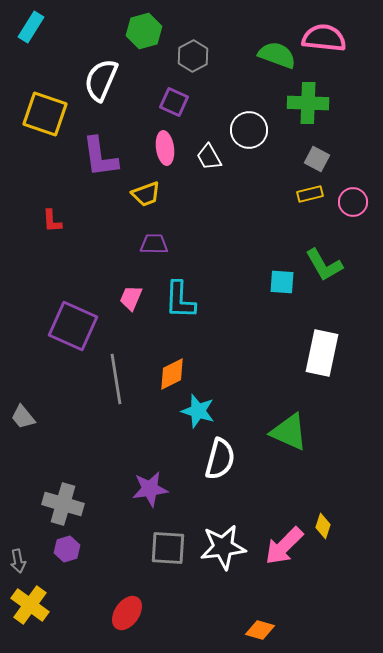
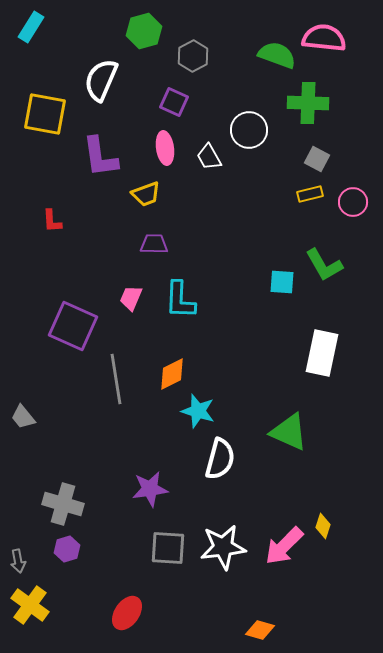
yellow square at (45, 114): rotated 9 degrees counterclockwise
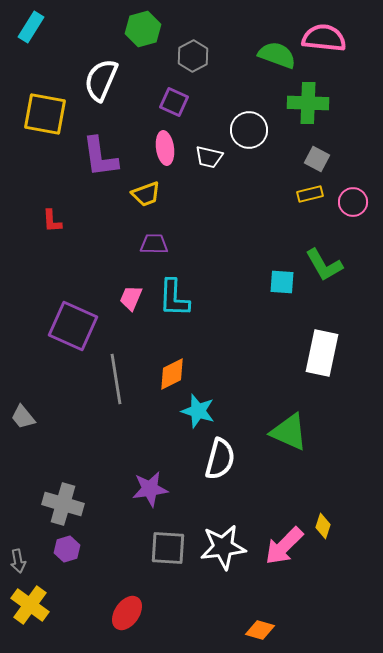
green hexagon at (144, 31): moved 1 px left, 2 px up
white trapezoid at (209, 157): rotated 48 degrees counterclockwise
cyan L-shape at (180, 300): moved 6 px left, 2 px up
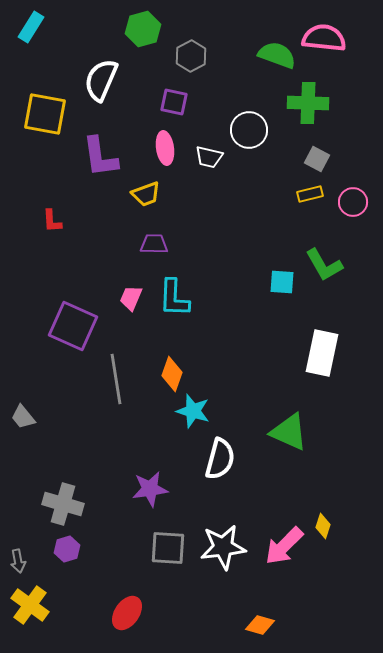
gray hexagon at (193, 56): moved 2 px left
purple square at (174, 102): rotated 12 degrees counterclockwise
orange diamond at (172, 374): rotated 44 degrees counterclockwise
cyan star at (198, 411): moved 5 px left
orange diamond at (260, 630): moved 5 px up
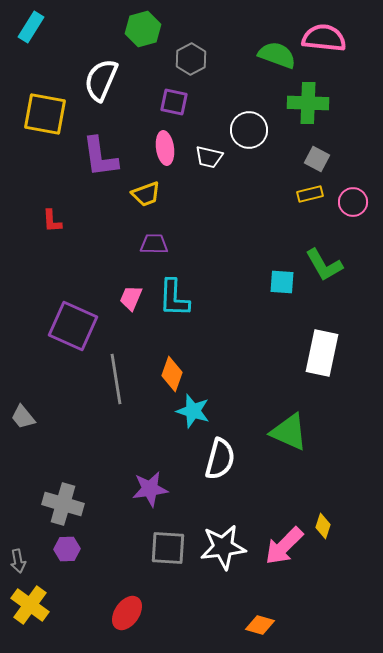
gray hexagon at (191, 56): moved 3 px down
purple hexagon at (67, 549): rotated 15 degrees clockwise
